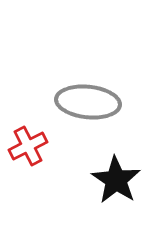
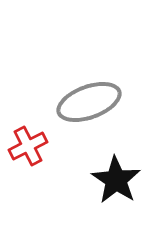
gray ellipse: moved 1 px right; rotated 26 degrees counterclockwise
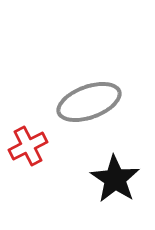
black star: moved 1 px left, 1 px up
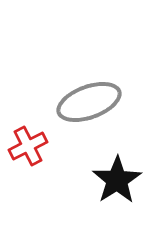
black star: moved 2 px right, 1 px down; rotated 6 degrees clockwise
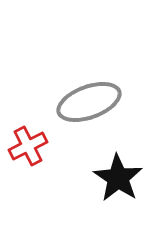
black star: moved 1 px right, 2 px up; rotated 6 degrees counterclockwise
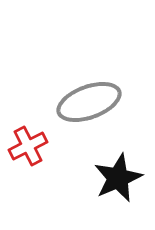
black star: rotated 15 degrees clockwise
